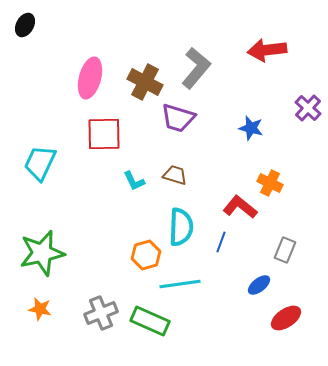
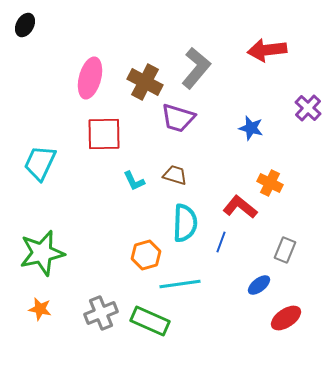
cyan semicircle: moved 4 px right, 4 px up
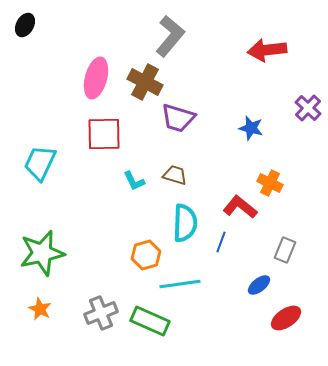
gray L-shape: moved 26 px left, 32 px up
pink ellipse: moved 6 px right
orange star: rotated 15 degrees clockwise
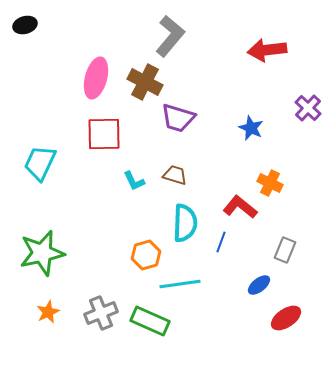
black ellipse: rotated 45 degrees clockwise
blue star: rotated 10 degrees clockwise
orange star: moved 8 px right, 3 px down; rotated 20 degrees clockwise
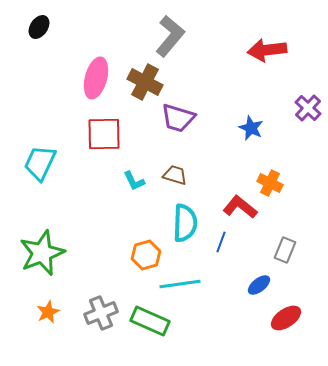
black ellipse: moved 14 px right, 2 px down; rotated 40 degrees counterclockwise
green star: rotated 9 degrees counterclockwise
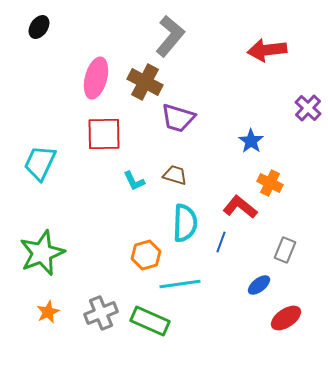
blue star: moved 13 px down; rotated 10 degrees clockwise
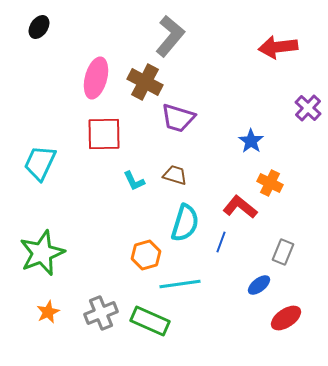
red arrow: moved 11 px right, 3 px up
cyan semicircle: rotated 15 degrees clockwise
gray rectangle: moved 2 px left, 2 px down
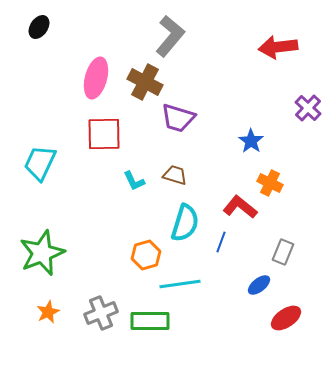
green rectangle: rotated 24 degrees counterclockwise
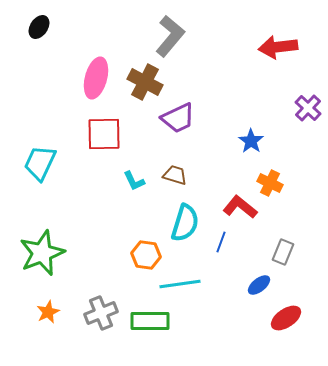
purple trapezoid: rotated 42 degrees counterclockwise
orange hexagon: rotated 24 degrees clockwise
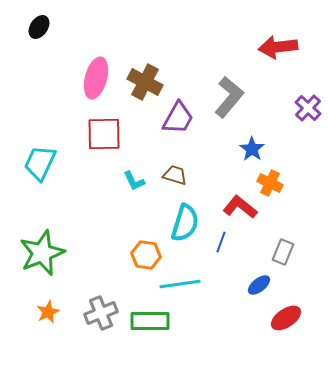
gray L-shape: moved 59 px right, 61 px down
purple trapezoid: rotated 36 degrees counterclockwise
blue star: moved 1 px right, 8 px down
